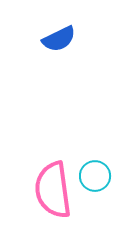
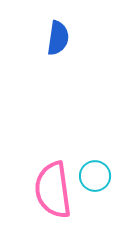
blue semicircle: moved 1 px left, 1 px up; rotated 56 degrees counterclockwise
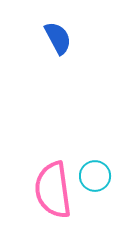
blue semicircle: rotated 36 degrees counterclockwise
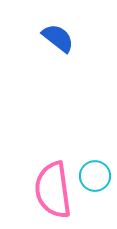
blue semicircle: rotated 24 degrees counterclockwise
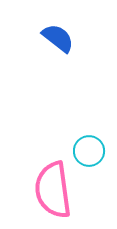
cyan circle: moved 6 px left, 25 px up
